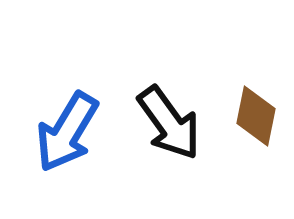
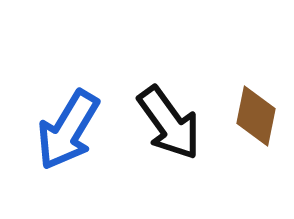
blue arrow: moved 1 px right, 2 px up
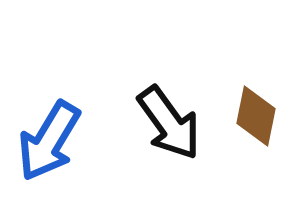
blue arrow: moved 19 px left, 11 px down
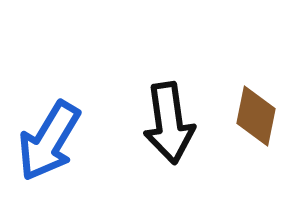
black arrow: rotated 28 degrees clockwise
